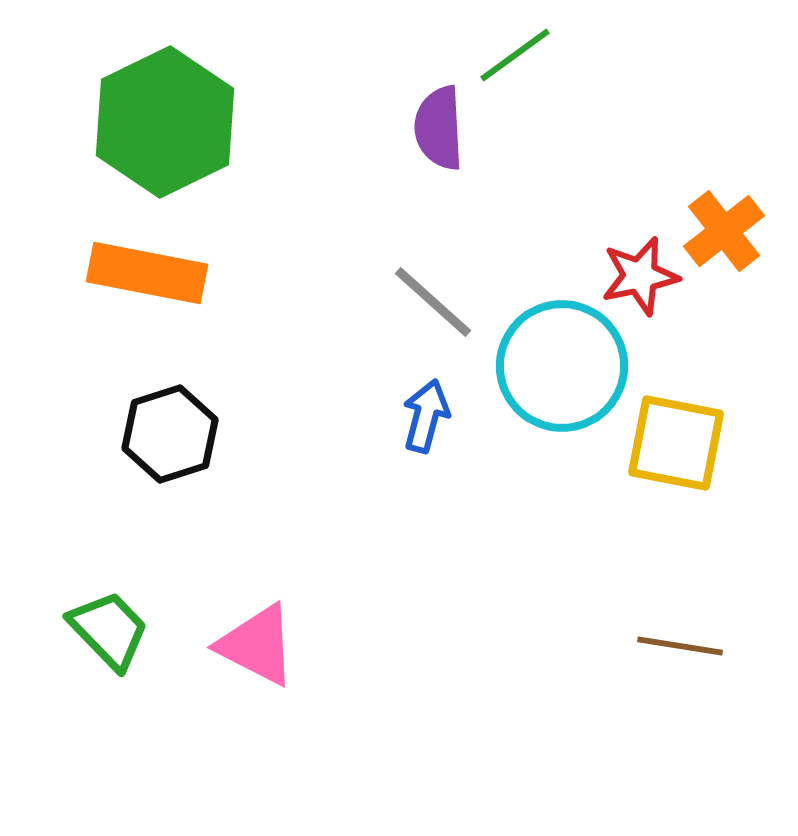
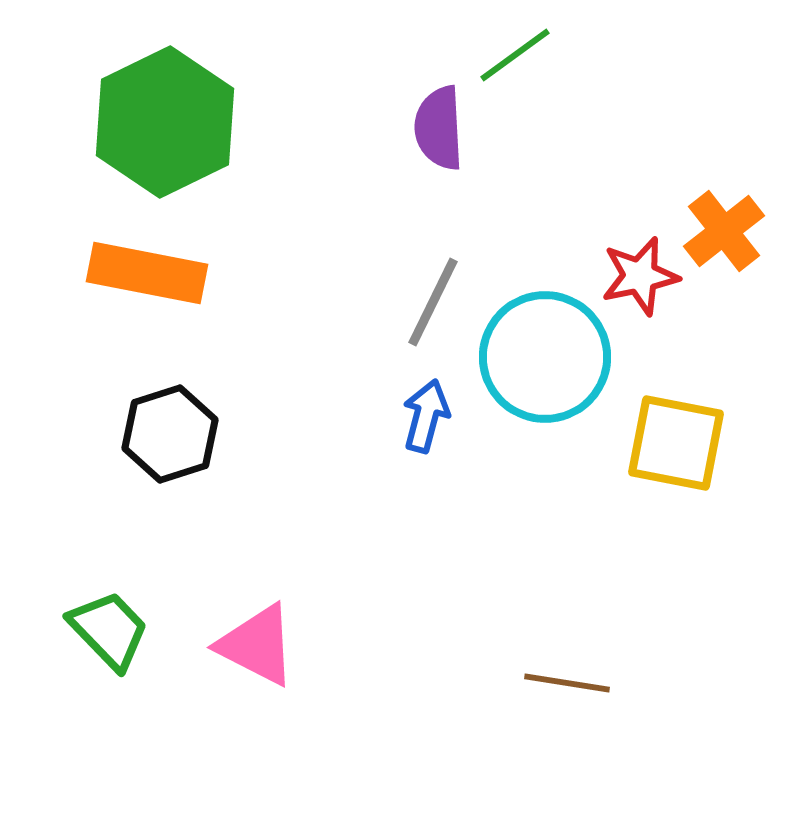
gray line: rotated 74 degrees clockwise
cyan circle: moved 17 px left, 9 px up
brown line: moved 113 px left, 37 px down
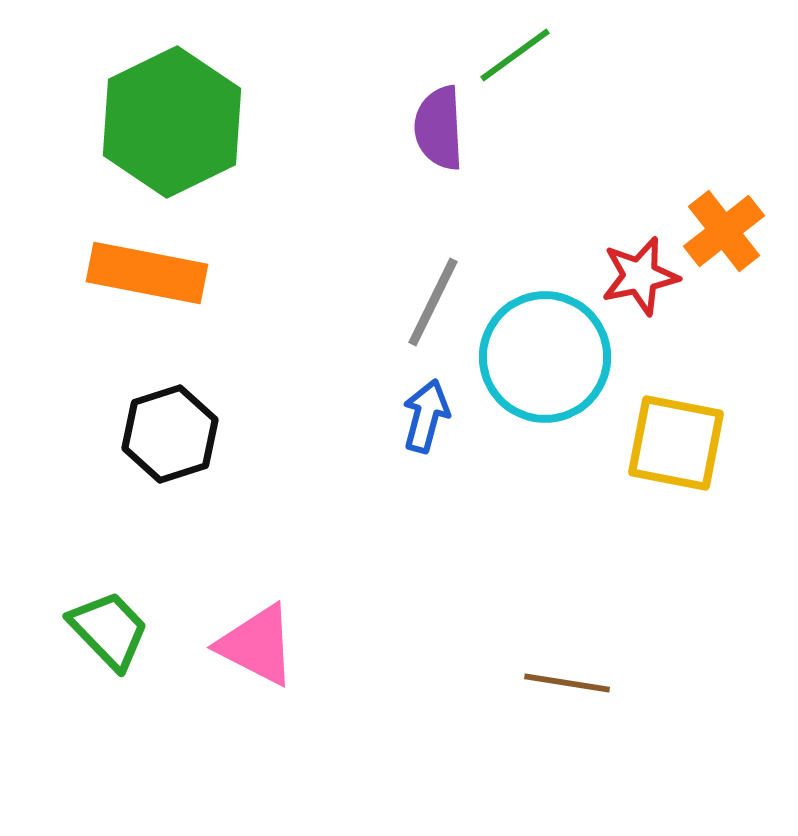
green hexagon: moved 7 px right
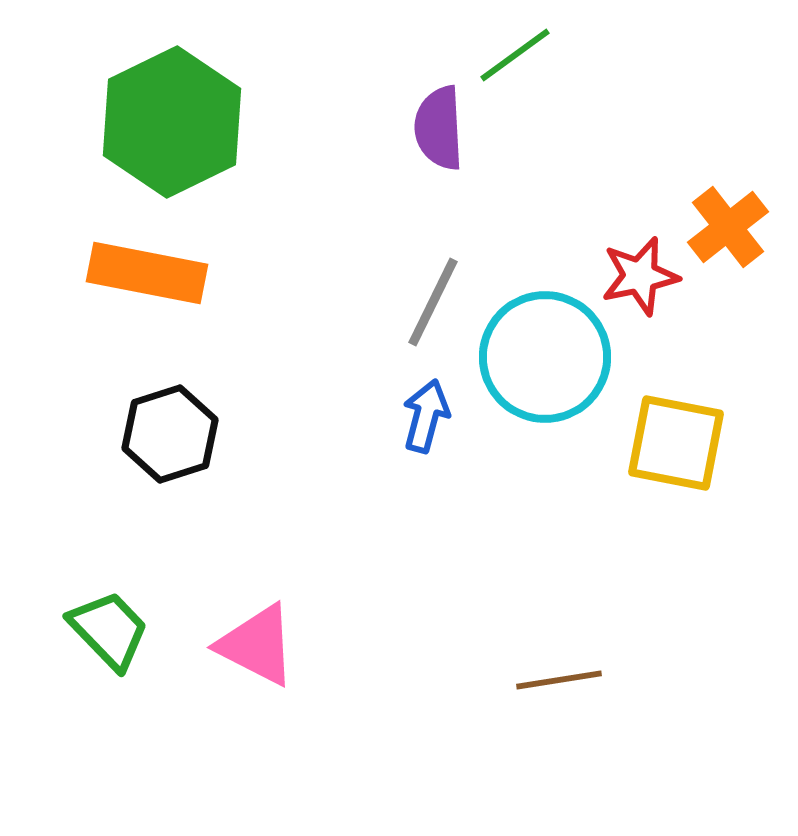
orange cross: moved 4 px right, 4 px up
brown line: moved 8 px left, 3 px up; rotated 18 degrees counterclockwise
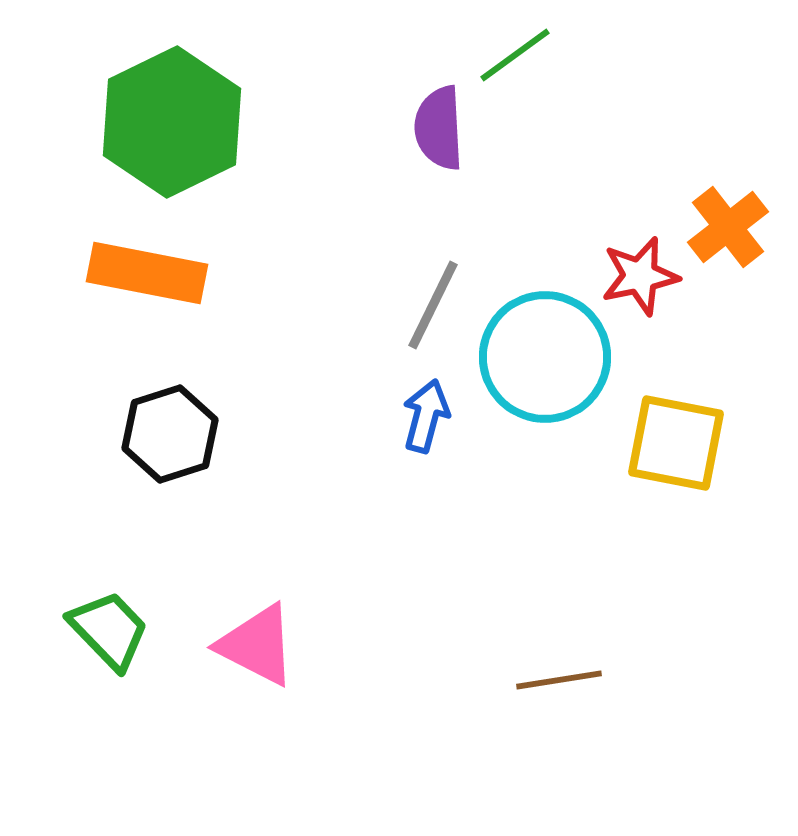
gray line: moved 3 px down
